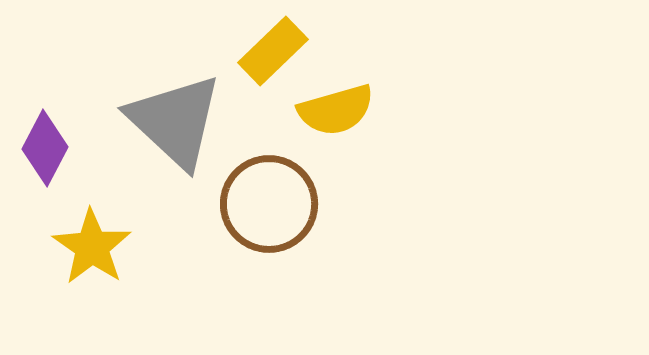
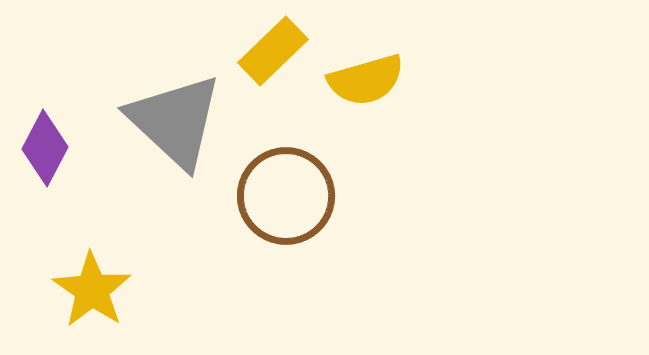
yellow semicircle: moved 30 px right, 30 px up
brown circle: moved 17 px right, 8 px up
yellow star: moved 43 px down
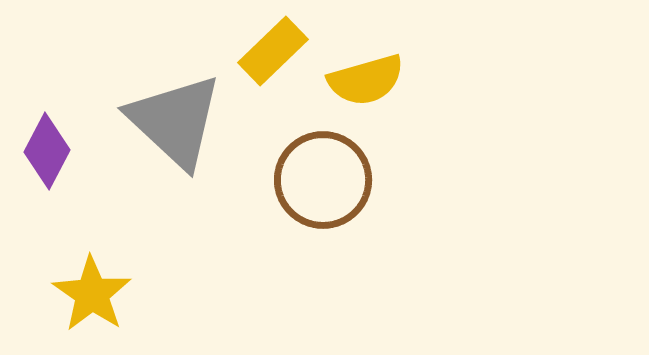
purple diamond: moved 2 px right, 3 px down
brown circle: moved 37 px right, 16 px up
yellow star: moved 4 px down
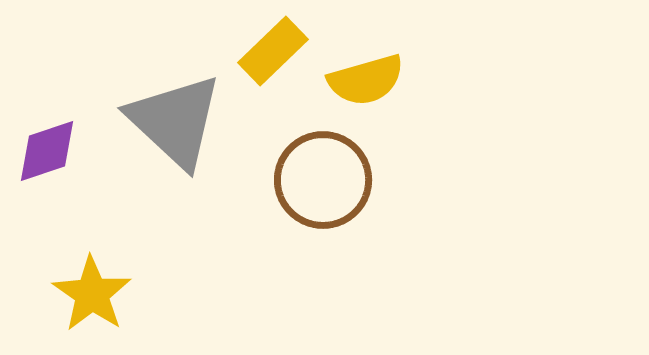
purple diamond: rotated 44 degrees clockwise
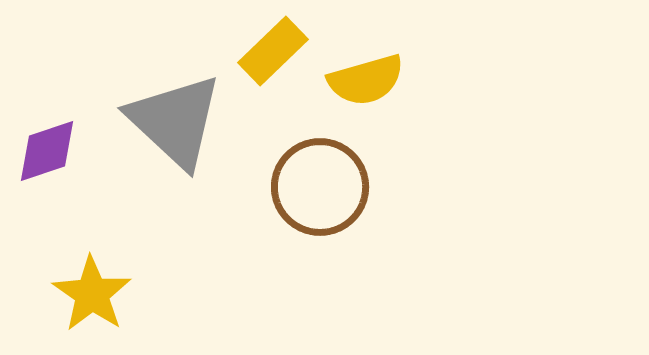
brown circle: moved 3 px left, 7 px down
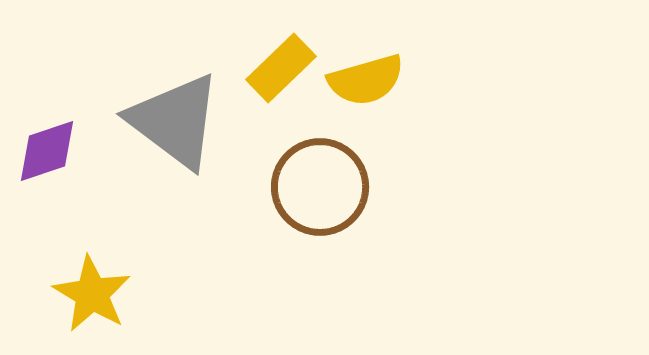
yellow rectangle: moved 8 px right, 17 px down
gray triangle: rotated 6 degrees counterclockwise
yellow star: rotated 4 degrees counterclockwise
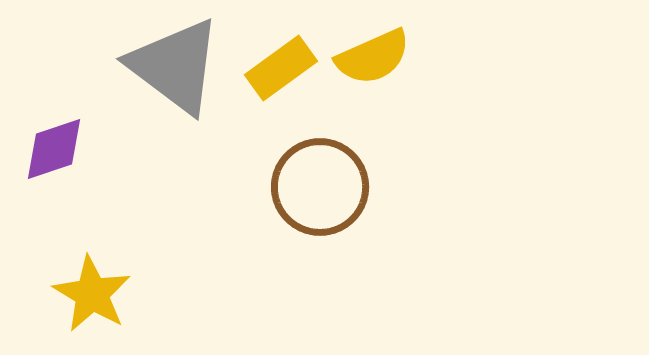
yellow rectangle: rotated 8 degrees clockwise
yellow semicircle: moved 7 px right, 23 px up; rotated 8 degrees counterclockwise
gray triangle: moved 55 px up
purple diamond: moved 7 px right, 2 px up
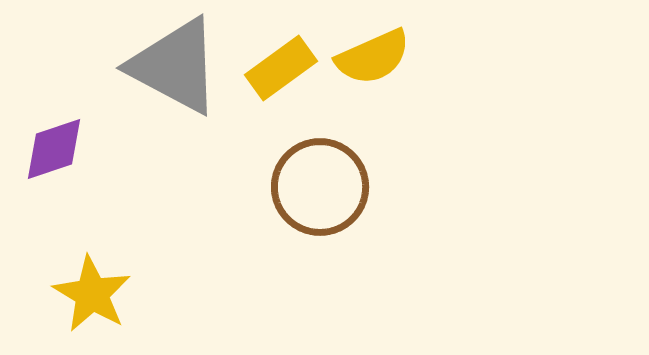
gray triangle: rotated 9 degrees counterclockwise
